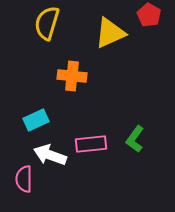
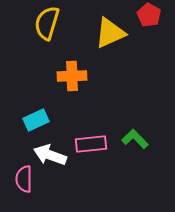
orange cross: rotated 8 degrees counterclockwise
green L-shape: rotated 100 degrees clockwise
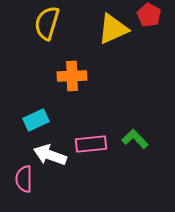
yellow triangle: moved 3 px right, 4 px up
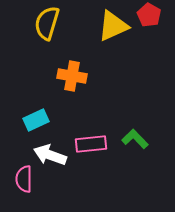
yellow triangle: moved 3 px up
orange cross: rotated 12 degrees clockwise
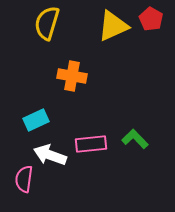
red pentagon: moved 2 px right, 4 px down
pink semicircle: rotated 8 degrees clockwise
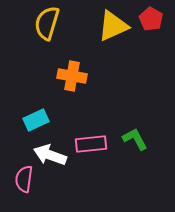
green L-shape: rotated 16 degrees clockwise
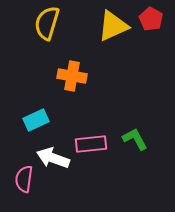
white arrow: moved 3 px right, 3 px down
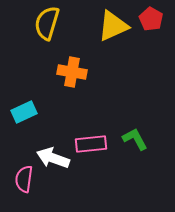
orange cross: moved 4 px up
cyan rectangle: moved 12 px left, 8 px up
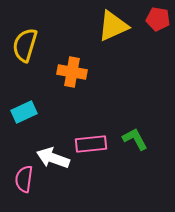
red pentagon: moved 7 px right; rotated 20 degrees counterclockwise
yellow semicircle: moved 22 px left, 22 px down
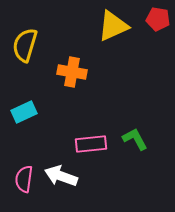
white arrow: moved 8 px right, 18 px down
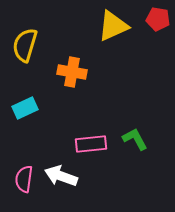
cyan rectangle: moved 1 px right, 4 px up
